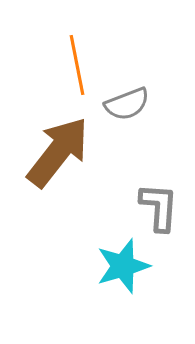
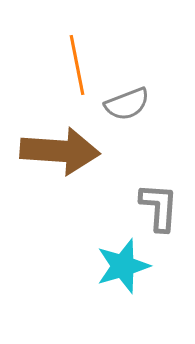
brown arrow: moved 2 px right, 1 px up; rotated 56 degrees clockwise
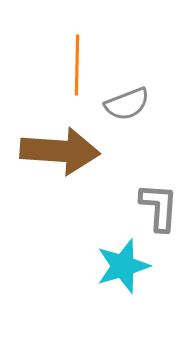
orange line: rotated 12 degrees clockwise
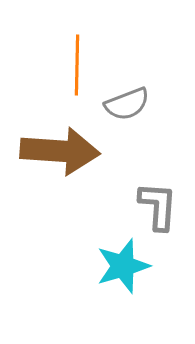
gray L-shape: moved 1 px left, 1 px up
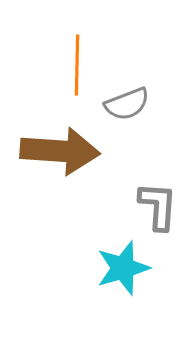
cyan star: moved 2 px down
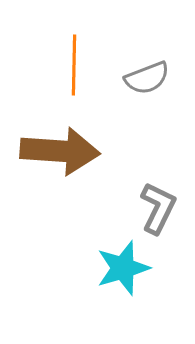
orange line: moved 3 px left
gray semicircle: moved 20 px right, 26 px up
gray L-shape: moved 2 px down; rotated 22 degrees clockwise
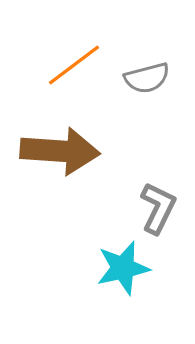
orange line: rotated 52 degrees clockwise
gray semicircle: rotated 6 degrees clockwise
cyan star: rotated 4 degrees clockwise
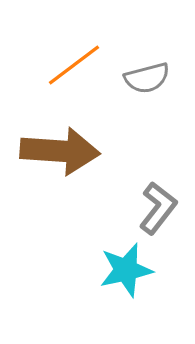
gray L-shape: rotated 12 degrees clockwise
cyan star: moved 3 px right, 2 px down
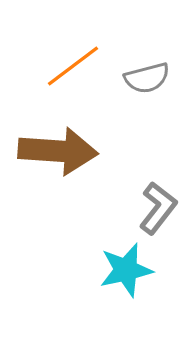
orange line: moved 1 px left, 1 px down
brown arrow: moved 2 px left
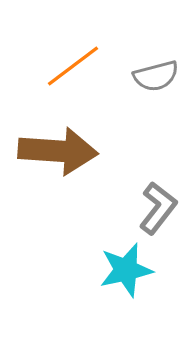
gray semicircle: moved 9 px right, 2 px up
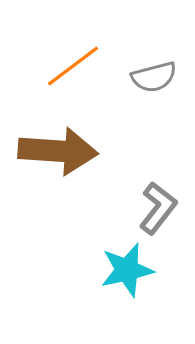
gray semicircle: moved 2 px left, 1 px down
cyan star: moved 1 px right
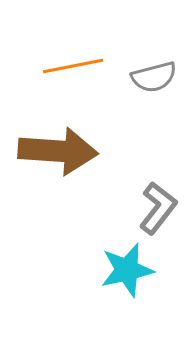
orange line: rotated 26 degrees clockwise
